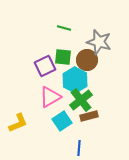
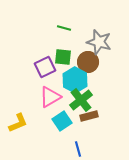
brown circle: moved 1 px right, 2 px down
purple square: moved 1 px down
blue line: moved 1 px left, 1 px down; rotated 21 degrees counterclockwise
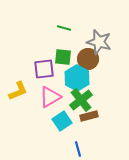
brown circle: moved 3 px up
purple square: moved 1 px left, 2 px down; rotated 20 degrees clockwise
cyan hexagon: moved 2 px right, 2 px up
yellow L-shape: moved 32 px up
